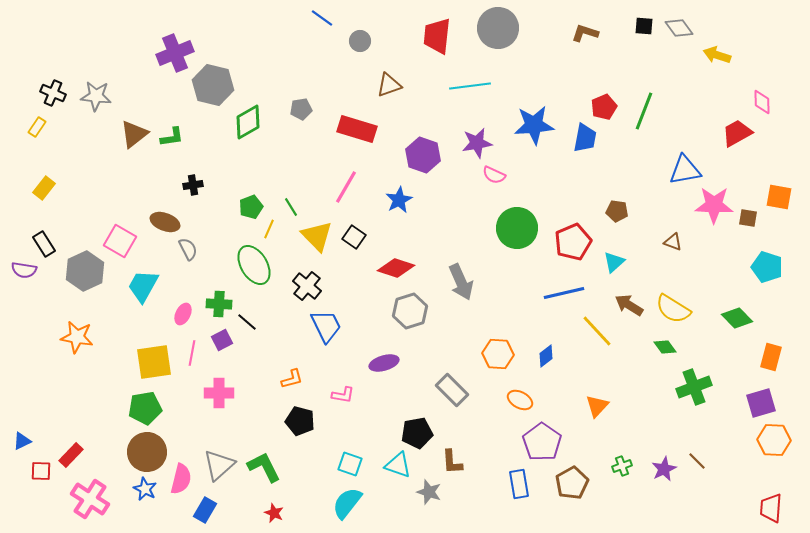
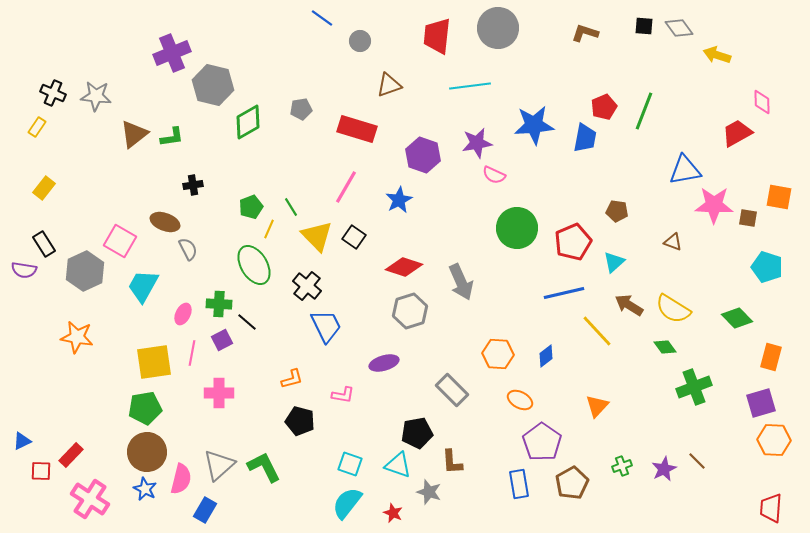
purple cross at (175, 53): moved 3 px left
red diamond at (396, 268): moved 8 px right, 1 px up
red star at (274, 513): moved 119 px right
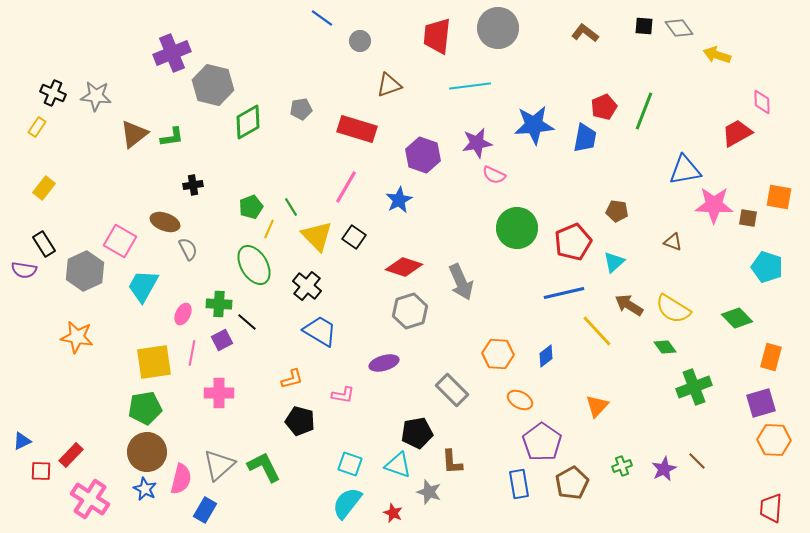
brown L-shape at (585, 33): rotated 20 degrees clockwise
blue trapezoid at (326, 326): moved 6 px left, 5 px down; rotated 33 degrees counterclockwise
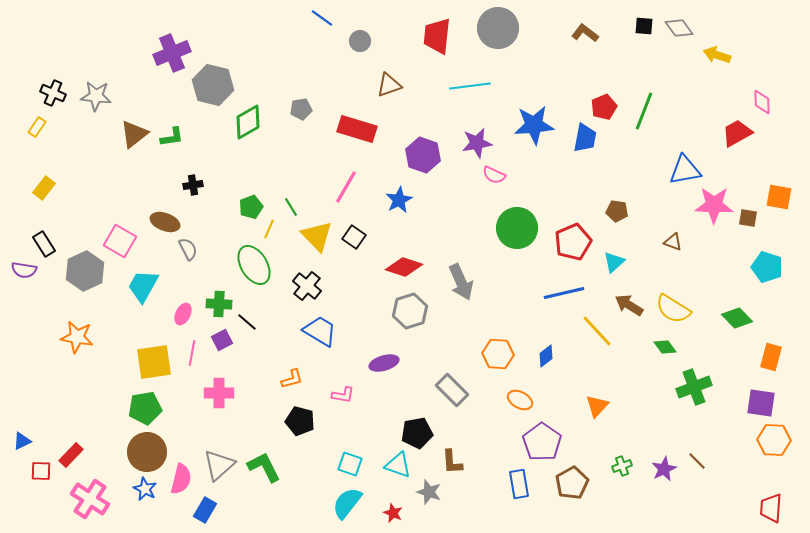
purple square at (761, 403): rotated 24 degrees clockwise
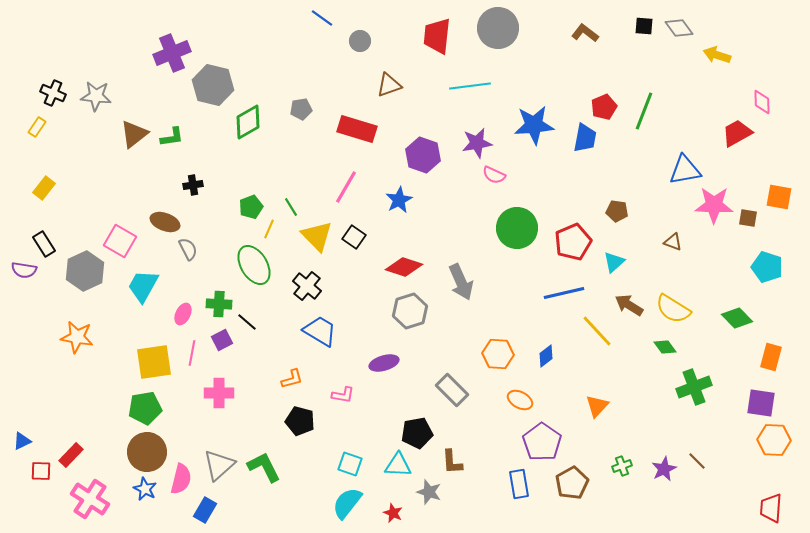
cyan triangle at (398, 465): rotated 16 degrees counterclockwise
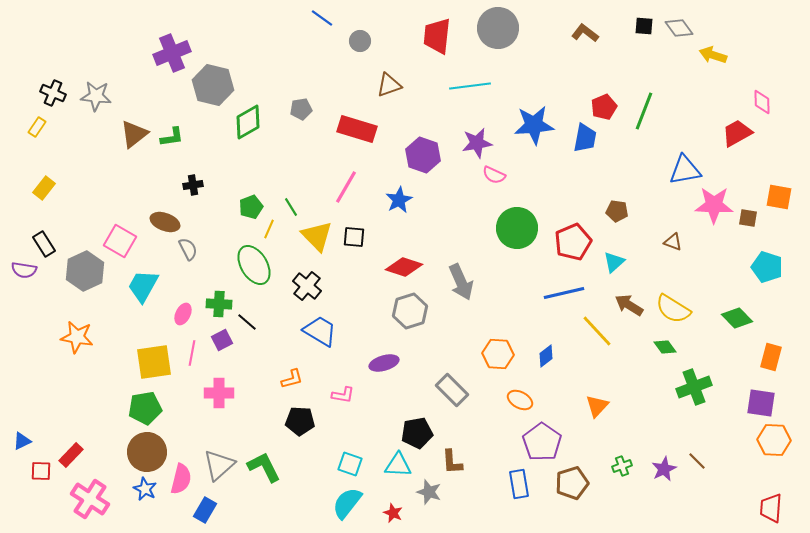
yellow arrow at (717, 55): moved 4 px left
black square at (354, 237): rotated 30 degrees counterclockwise
black pentagon at (300, 421): rotated 12 degrees counterclockwise
brown pentagon at (572, 483): rotated 12 degrees clockwise
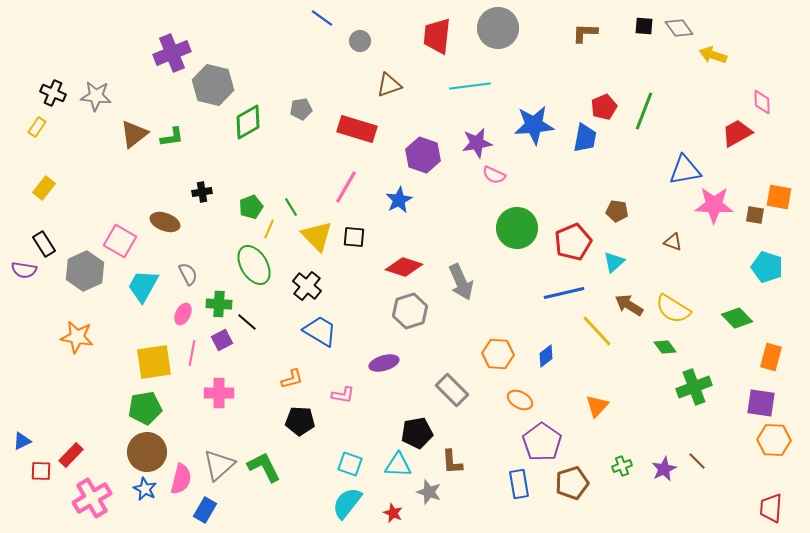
brown L-shape at (585, 33): rotated 36 degrees counterclockwise
black cross at (193, 185): moved 9 px right, 7 px down
brown square at (748, 218): moved 7 px right, 3 px up
gray semicircle at (188, 249): moved 25 px down
pink cross at (90, 499): moved 2 px right, 1 px up; rotated 27 degrees clockwise
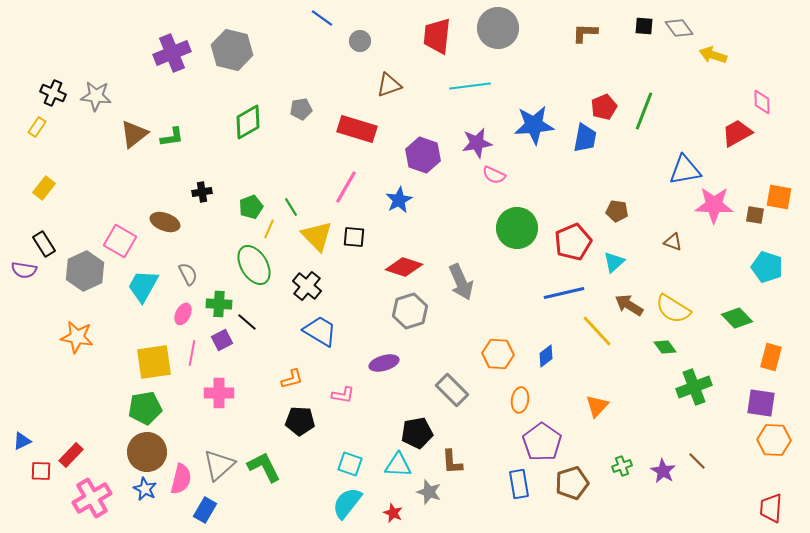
gray hexagon at (213, 85): moved 19 px right, 35 px up
orange ellipse at (520, 400): rotated 70 degrees clockwise
purple star at (664, 469): moved 1 px left, 2 px down; rotated 15 degrees counterclockwise
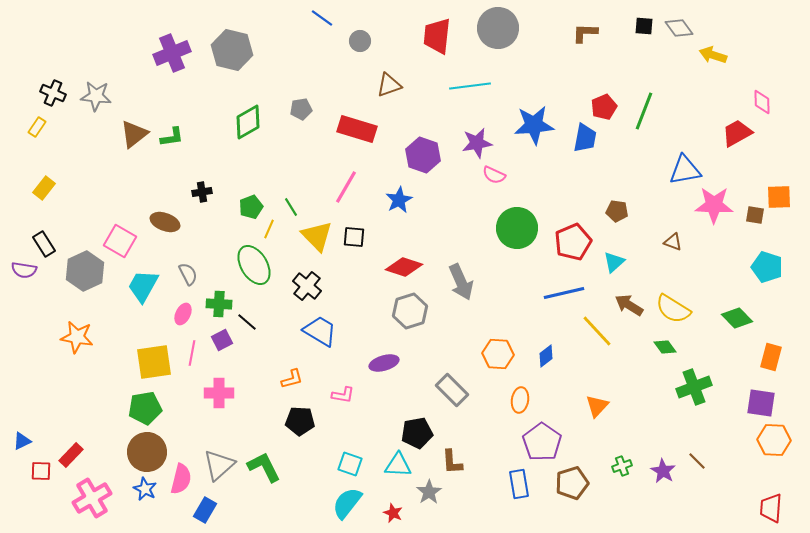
orange square at (779, 197): rotated 12 degrees counterclockwise
gray star at (429, 492): rotated 20 degrees clockwise
